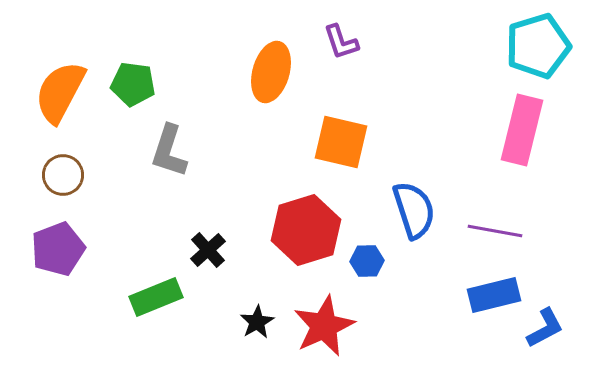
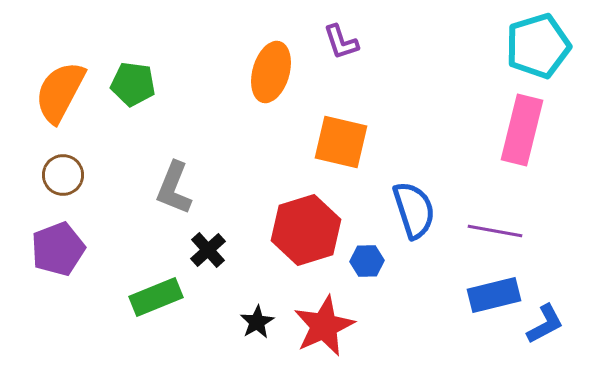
gray L-shape: moved 5 px right, 37 px down; rotated 4 degrees clockwise
blue L-shape: moved 4 px up
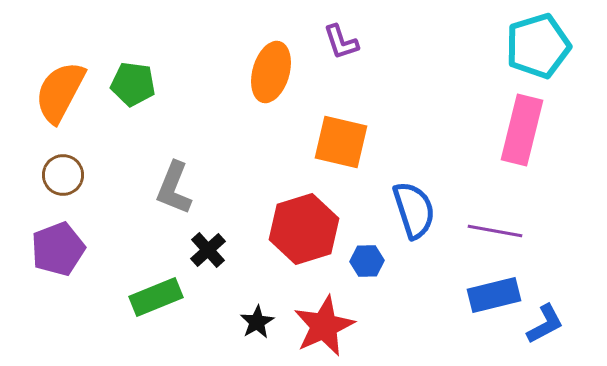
red hexagon: moved 2 px left, 1 px up
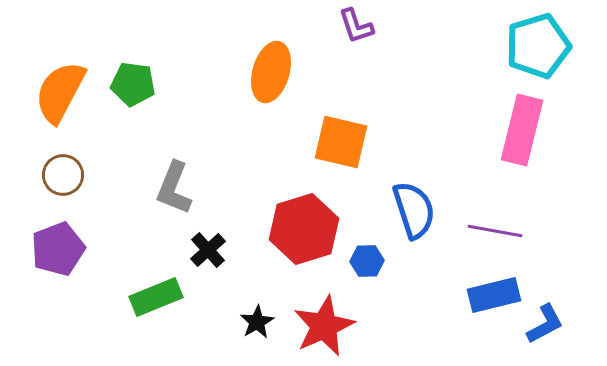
purple L-shape: moved 15 px right, 16 px up
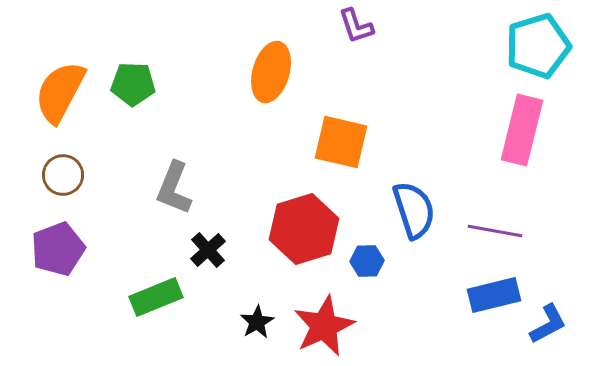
green pentagon: rotated 6 degrees counterclockwise
blue L-shape: moved 3 px right
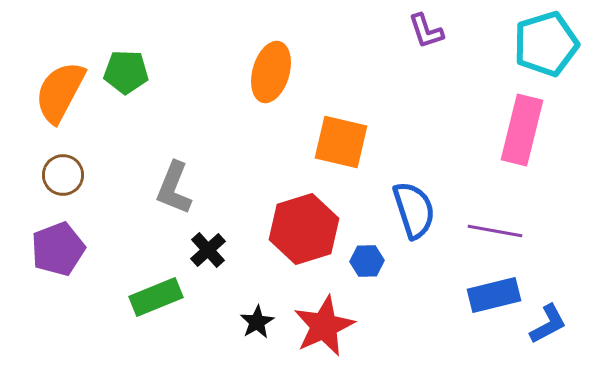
purple L-shape: moved 70 px right, 5 px down
cyan pentagon: moved 8 px right, 2 px up
green pentagon: moved 7 px left, 12 px up
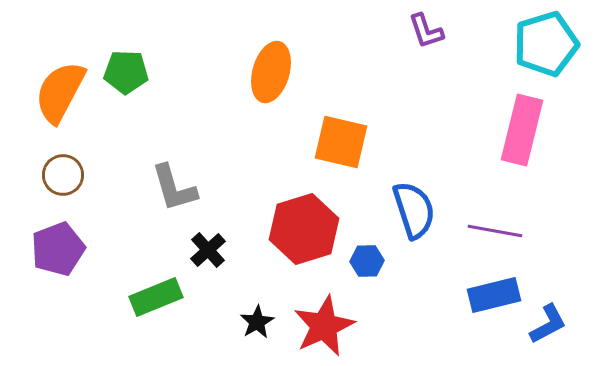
gray L-shape: rotated 38 degrees counterclockwise
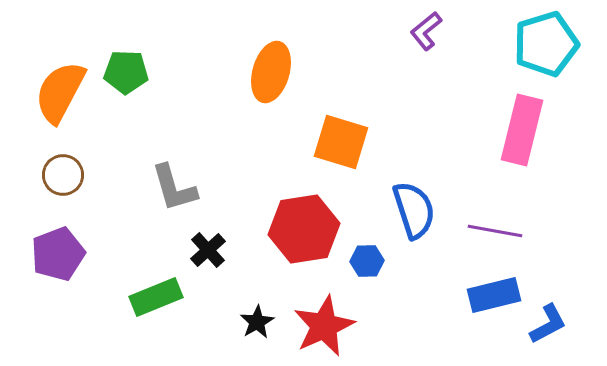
purple L-shape: rotated 69 degrees clockwise
orange square: rotated 4 degrees clockwise
red hexagon: rotated 8 degrees clockwise
purple pentagon: moved 5 px down
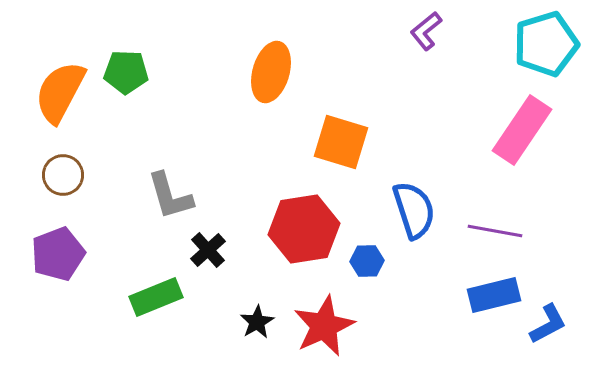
pink rectangle: rotated 20 degrees clockwise
gray L-shape: moved 4 px left, 8 px down
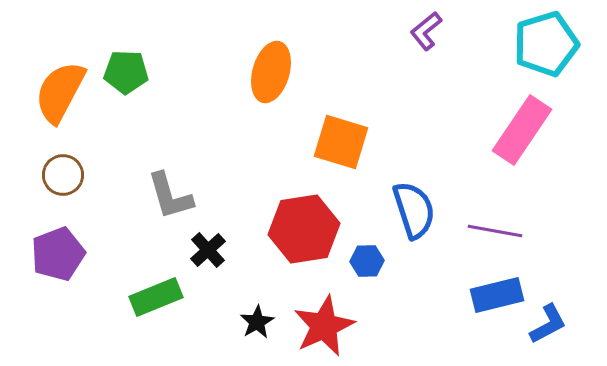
blue rectangle: moved 3 px right
